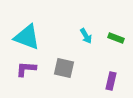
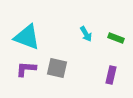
cyan arrow: moved 2 px up
gray square: moved 7 px left
purple rectangle: moved 6 px up
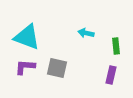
cyan arrow: moved 1 px up; rotated 133 degrees clockwise
green rectangle: moved 8 px down; rotated 63 degrees clockwise
purple L-shape: moved 1 px left, 2 px up
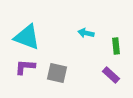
gray square: moved 5 px down
purple rectangle: rotated 60 degrees counterclockwise
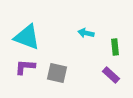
green rectangle: moved 1 px left, 1 px down
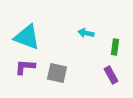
green rectangle: rotated 14 degrees clockwise
purple rectangle: rotated 18 degrees clockwise
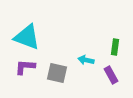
cyan arrow: moved 27 px down
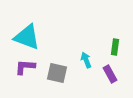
cyan arrow: rotated 56 degrees clockwise
purple rectangle: moved 1 px left, 1 px up
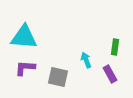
cyan triangle: moved 3 px left; rotated 16 degrees counterclockwise
purple L-shape: moved 1 px down
gray square: moved 1 px right, 4 px down
